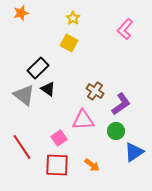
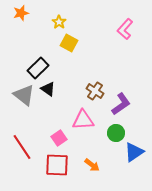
yellow star: moved 14 px left, 4 px down
green circle: moved 2 px down
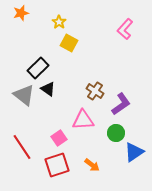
red square: rotated 20 degrees counterclockwise
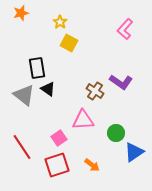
yellow star: moved 1 px right
black rectangle: moved 1 px left; rotated 55 degrees counterclockwise
purple L-shape: moved 22 px up; rotated 70 degrees clockwise
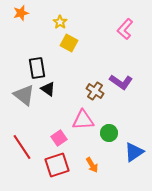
green circle: moved 7 px left
orange arrow: rotated 21 degrees clockwise
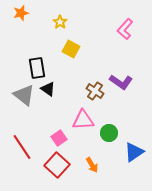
yellow square: moved 2 px right, 6 px down
red square: rotated 30 degrees counterclockwise
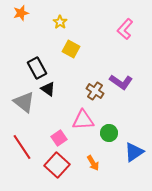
black rectangle: rotated 20 degrees counterclockwise
gray triangle: moved 7 px down
orange arrow: moved 1 px right, 2 px up
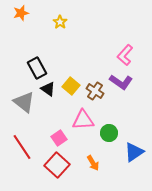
pink L-shape: moved 26 px down
yellow square: moved 37 px down; rotated 12 degrees clockwise
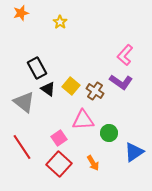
red square: moved 2 px right, 1 px up
